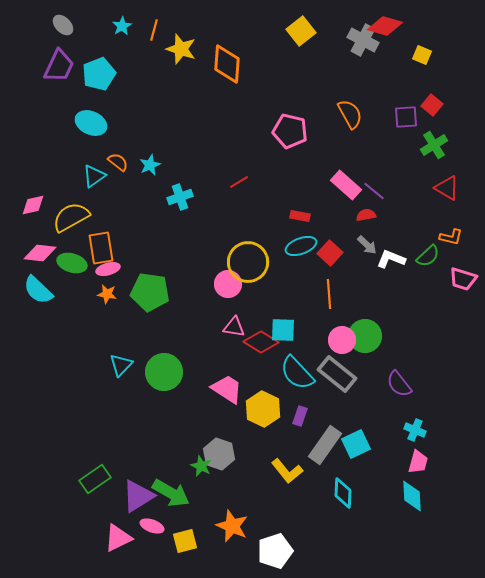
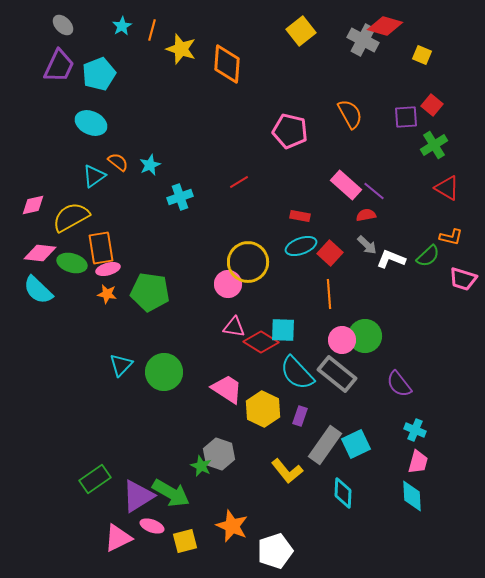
orange line at (154, 30): moved 2 px left
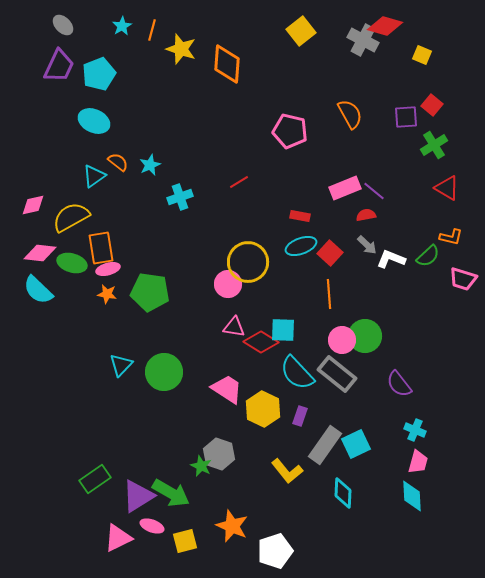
cyan ellipse at (91, 123): moved 3 px right, 2 px up
pink rectangle at (346, 185): moved 1 px left, 3 px down; rotated 64 degrees counterclockwise
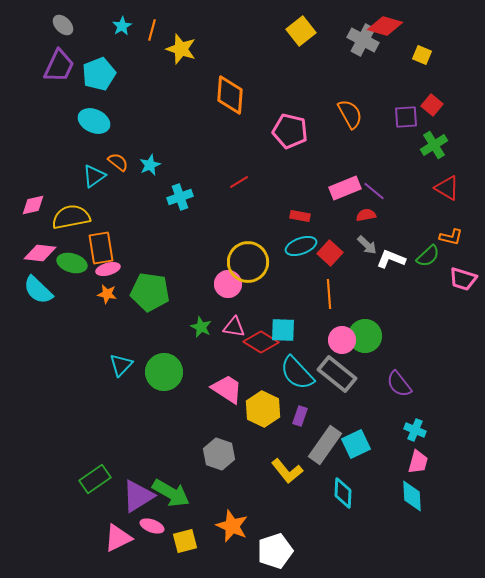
orange diamond at (227, 64): moved 3 px right, 31 px down
yellow semicircle at (71, 217): rotated 18 degrees clockwise
green star at (201, 466): moved 139 px up
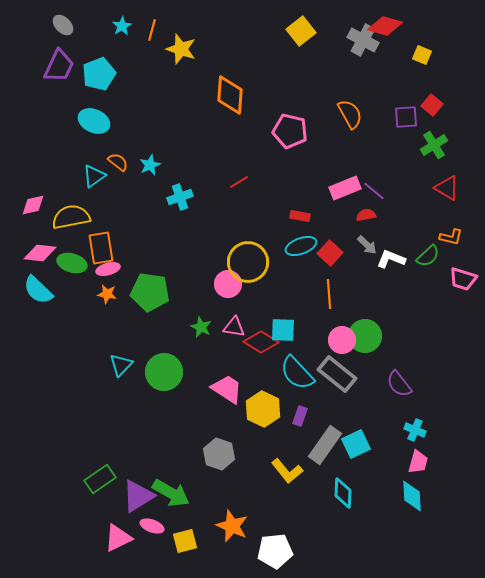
green rectangle at (95, 479): moved 5 px right
white pentagon at (275, 551): rotated 12 degrees clockwise
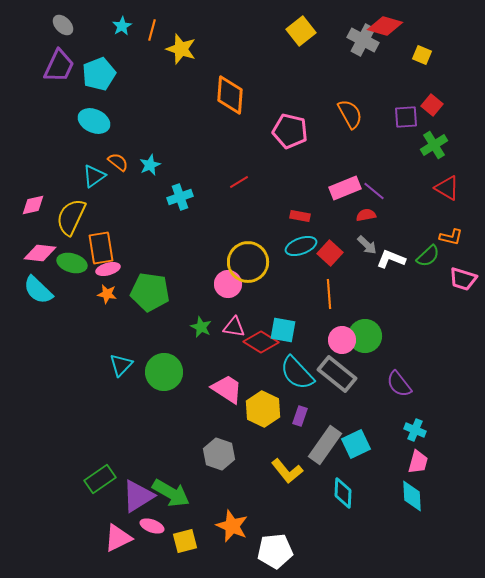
yellow semicircle at (71, 217): rotated 54 degrees counterclockwise
cyan square at (283, 330): rotated 8 degrees clockwise
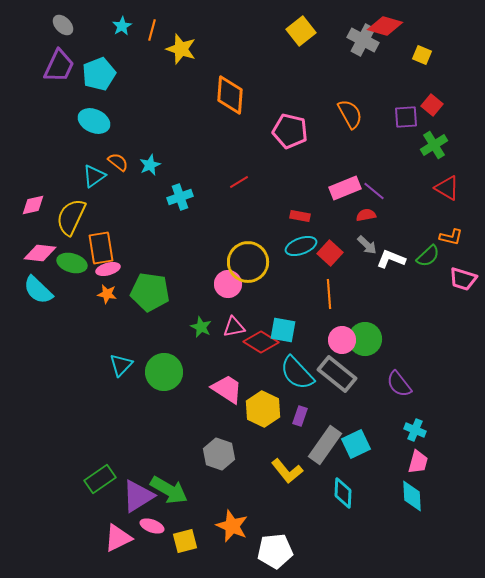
pink triangle at (234, 327): rotated 20 degrees counterclockwise
green circle at (365, 336): moved 3 px down
green arrow at (171, 493): moved 2 px left, 3 px up
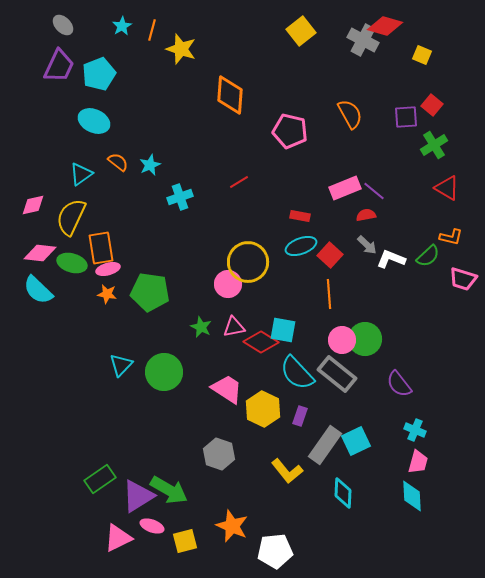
cyan triangle at (94, 176): moved 13 px left, 2 px up
red square at (330, 253): moved 2 px down
cyan square at (356, 444): moved 3 px up
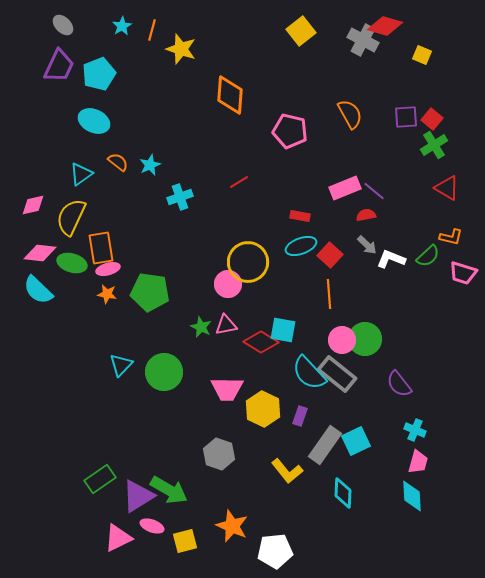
red square at (432, 105): moved 14 px down
pink trapezoid at (463, 279): moved 6 px up
pink triangle at (234, 327): moved 8 px left, 2 px up
cyan semicircle at (297, 373): moved 12 px right
pink trapezoid at (227, 389): rotated 148 degrees clockwise
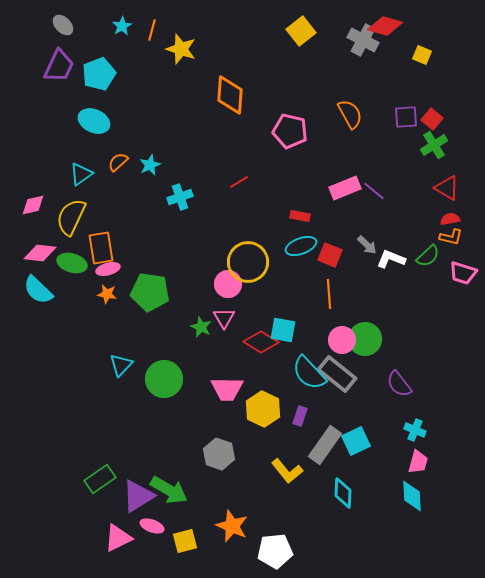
orange semicircle at (118, 162): rotated 80 degrees counterclockwise
red semicircle at (366, 215): moved 84 px right, 4 px down
red square at (330, 255): rotated 20 degrees counterclockwise
pink triangle at (226, 325): moved 2 px left, 7 px up; rotated 50 degrees counterclockwise
green circle at (164, 372): moved 7 px down
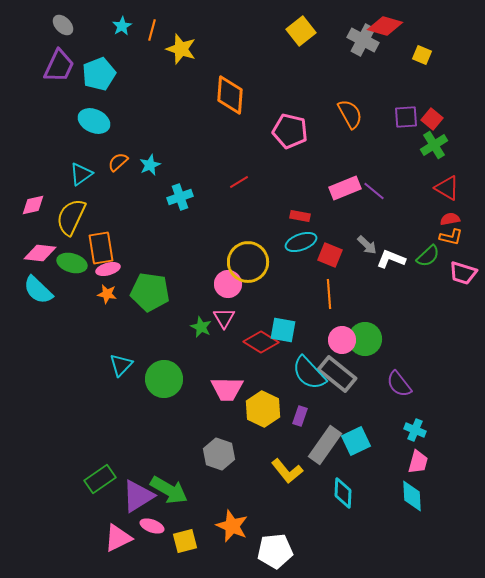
cyan ellipse at (301, 246): moved 4 px up
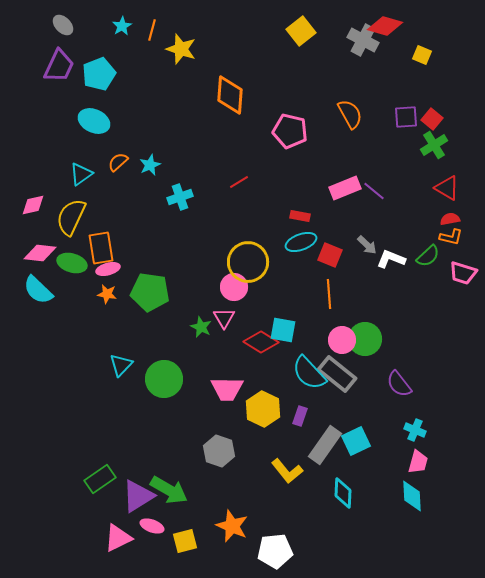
pink circle at (228, 284): moved 6 px right, 3 px down
gray hexagon at (219, 454): moved 3 px up
